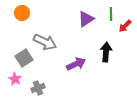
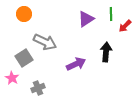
orange circle: moved 2 px right, 1 px down
pink star: moved 3 px left, 1 px up
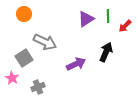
green line: moved 3 px left, 2 px down
black arrow: rotated 18 degrees clockwise
gray cross: moved 1 px up
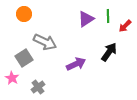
black arrow: moved 3 px right; rotated 12 degrees clockwise
gray cross: rotated 16 degrees counterclockwise
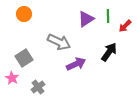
gray arrow: moved 14 px right
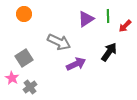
gray cross: moved 8 px left
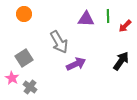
purple triangle: rotated 36 degrees clockwise
gray arrow: rotated 35 degrees clockwise
black arrow: moved 12 px right, 9 px down
gray cross: rotated 16 degrees counterclockwise
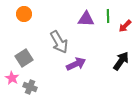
gray cross: rotated 16 degrees counterclockwise
